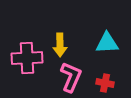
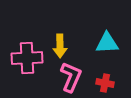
yellow arrow: moved 1 px down
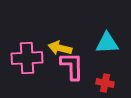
yellow arrow: moved 2 px down; rotated 105 degrees clockwise
pink L-shape: moved 1 px right, 11 px up; rotated 24 degrees counterclockwise
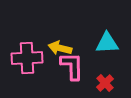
red cross: rotated 36 degrees clockwise
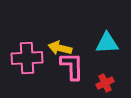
red cross: rotated 18 degrees clockwise
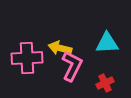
pink L-shape: rotated 28 degrees clockwise
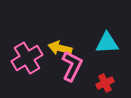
pink cross: rotated 28 degrees counterclockwise
